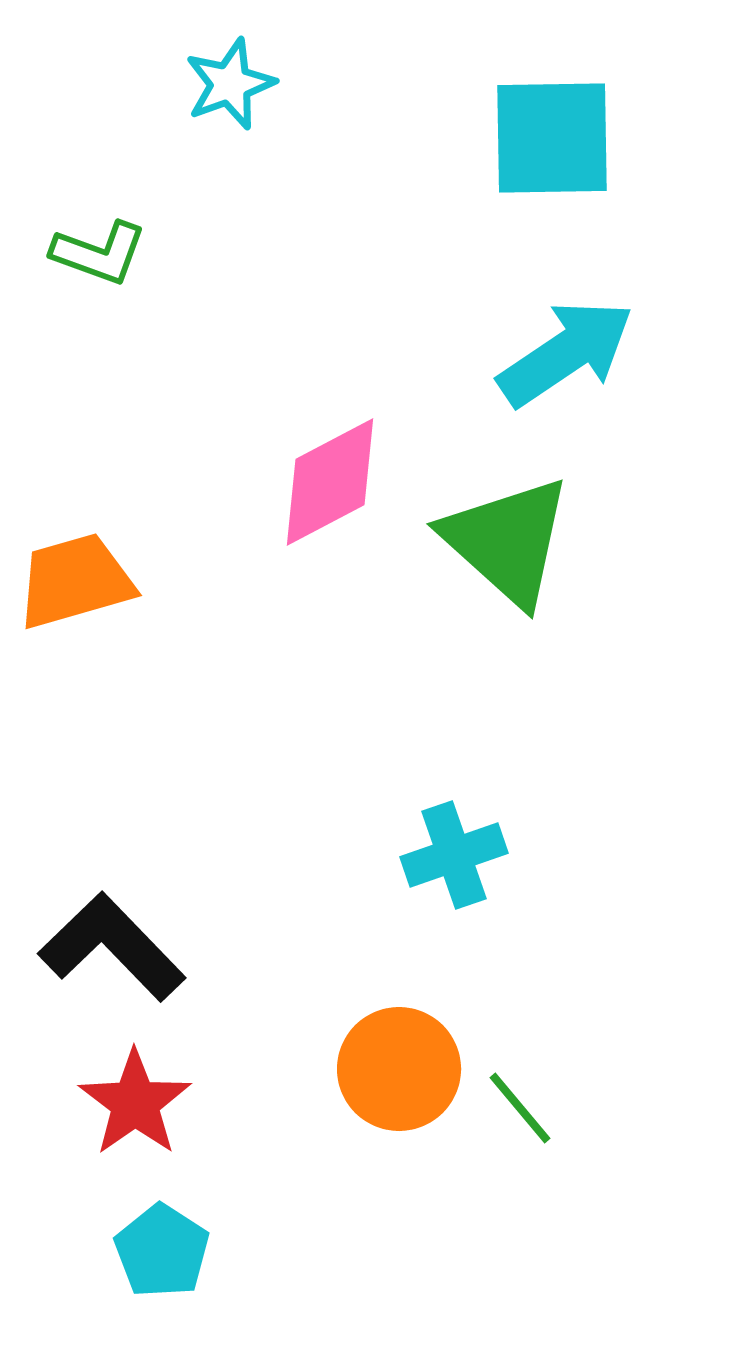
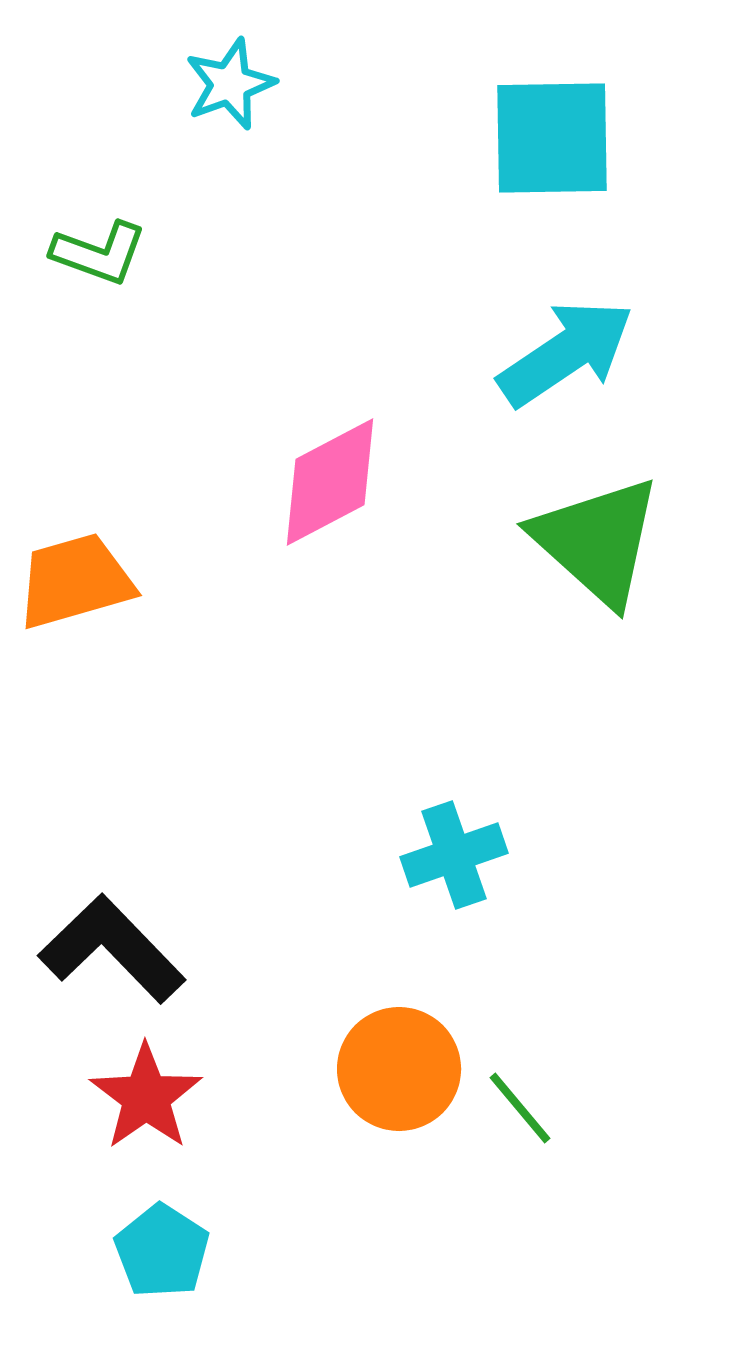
green triangle: moved 90 px right
black L-shape: moved 2 px down
red star: moved 11 px right, 6 px up
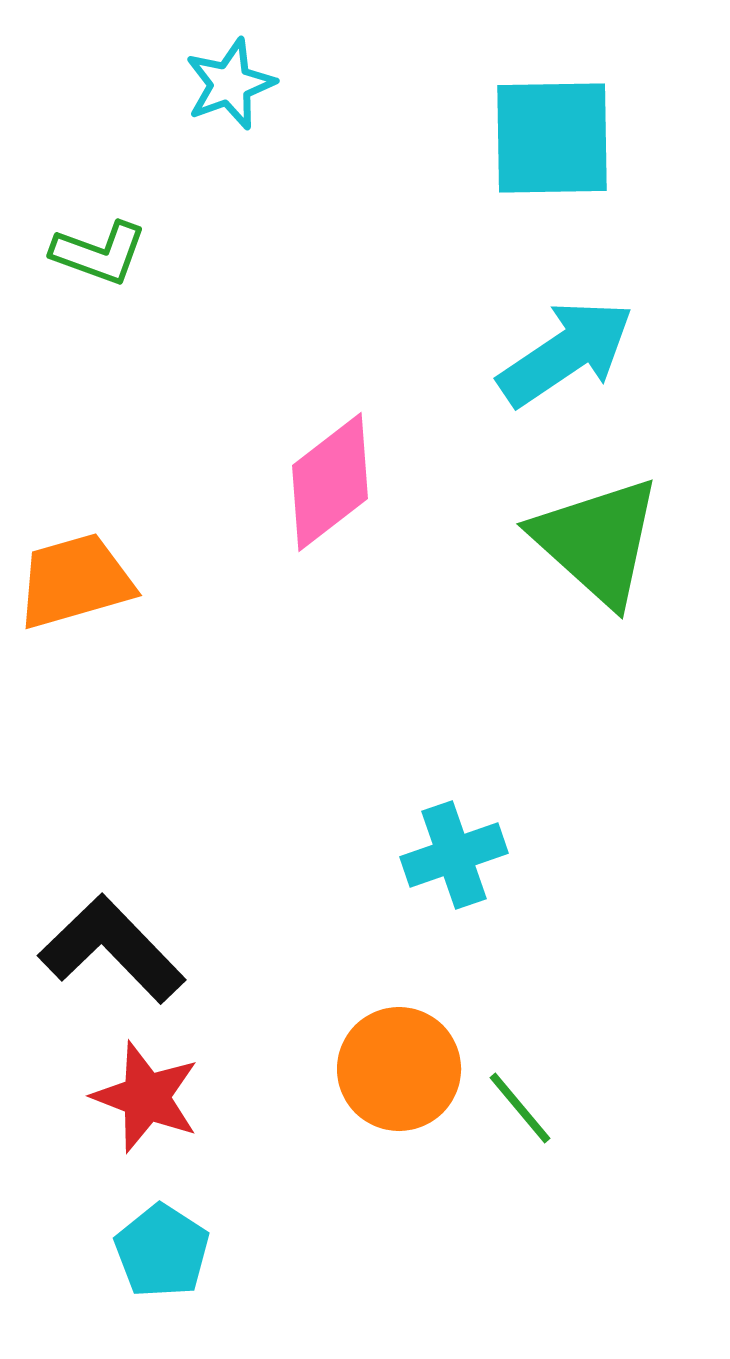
pink diamond: rotated 10 degrees counterclockwise
red star: rotated 16 degrees counterclockwise
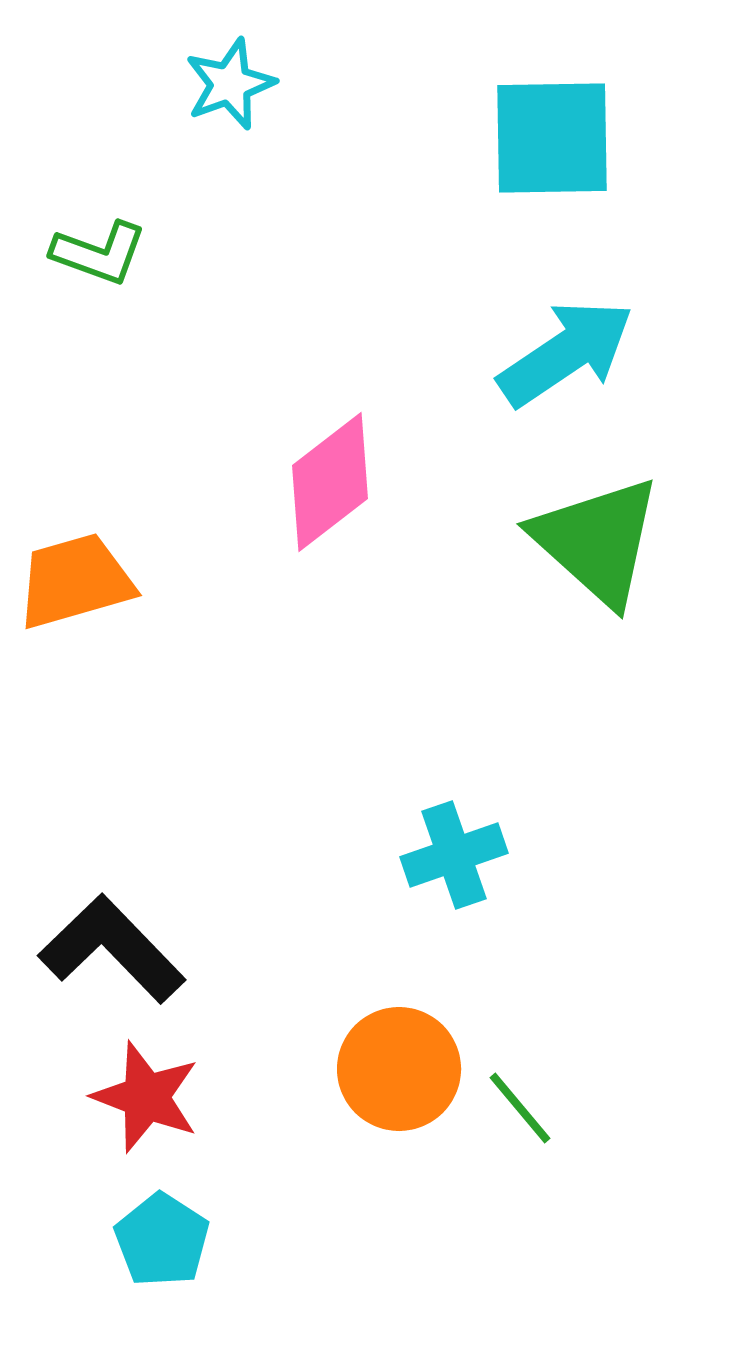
cyan pentagon: moved 11 px up
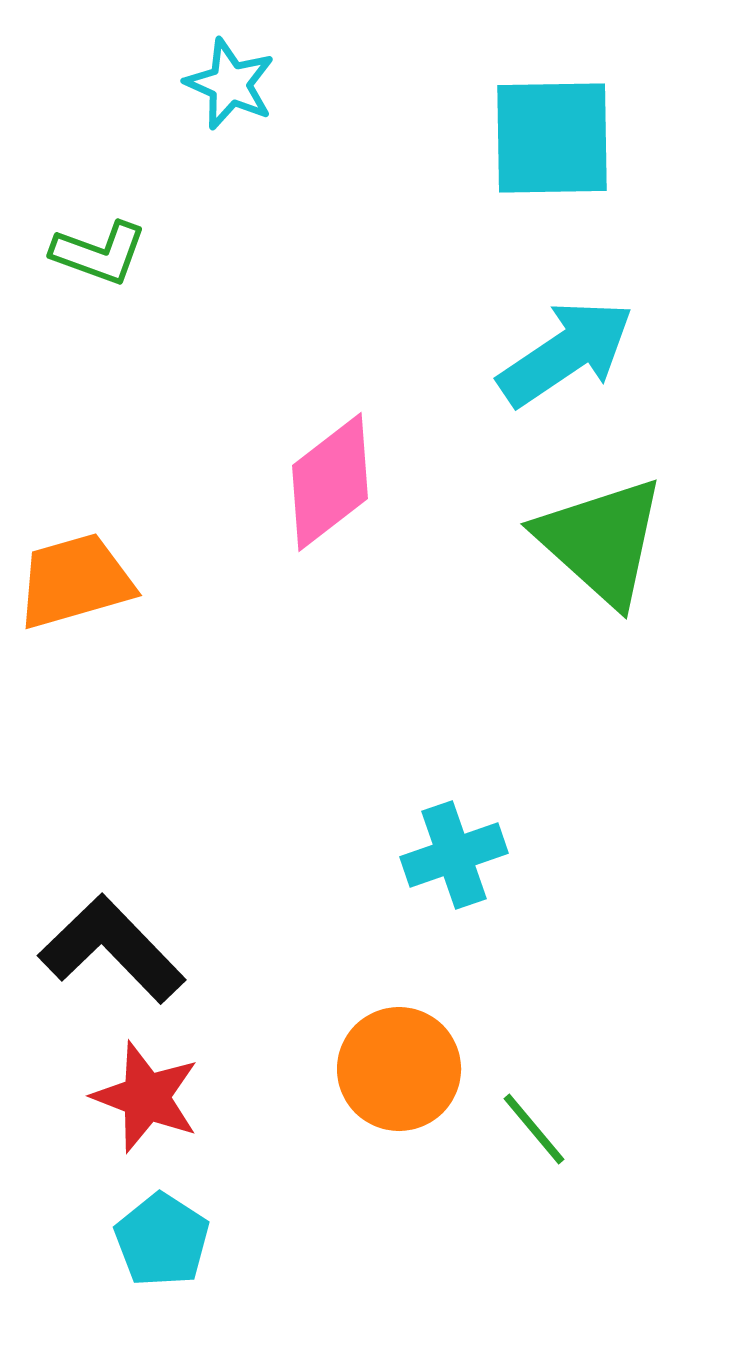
cyan star: rotated 28 degrees counterclockwise
green triangle: moved 4 px right
green line: moved 14 px right, 21 px down
